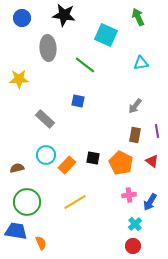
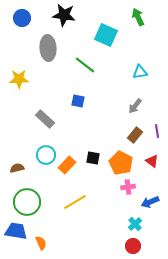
cyan triangle: moved 1 px left, 9 px down
brown rectangle: rotated 28 degrees clockwise
pink cross: moved 1 px left, 8 px up
blue arrow: rotated 36 degrees clockwise
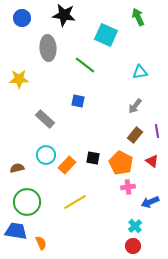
cyan cross: moved 2 px down
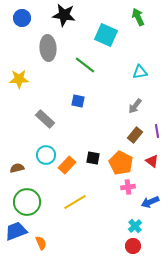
blue trapezoid: rotated 30 degrees counterclockwise
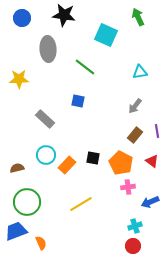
gray ellipse: moved 1 px down
green line: moved 2 px down
yellow line: moved 6 px right, 2 px down
cyan cross: rotated 24 degrees clockwise
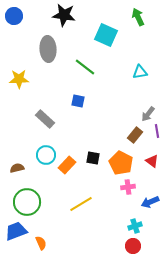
blue circle: moved 8 px left, 2 px up
gray arrow: moved 13 px right, 8 px down
